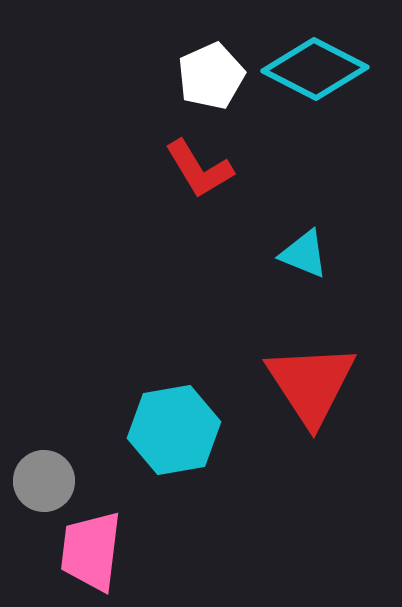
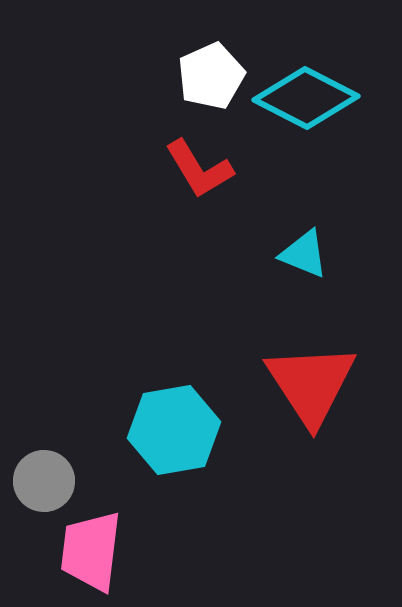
cyan diamond: moved 9 px left, 29 px down
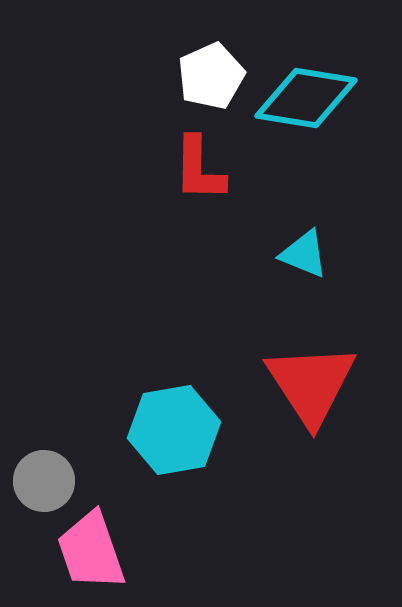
cyan diamond: rotated 18 degrees counterclockwise
red L-shape: rotated 32 degrees clockwise
pink trapezoid: rotated 26 degrees counterclockwise
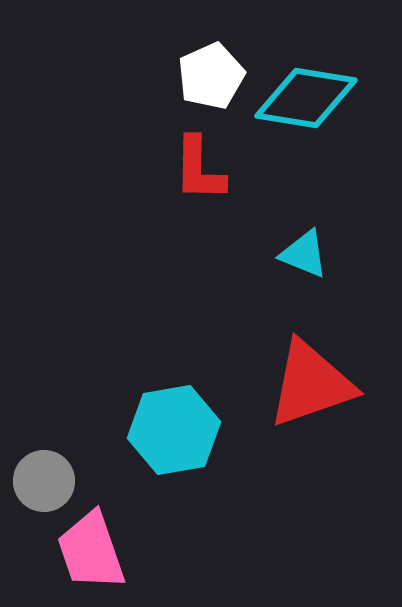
red triangle: rotated 44 degrees clockwise
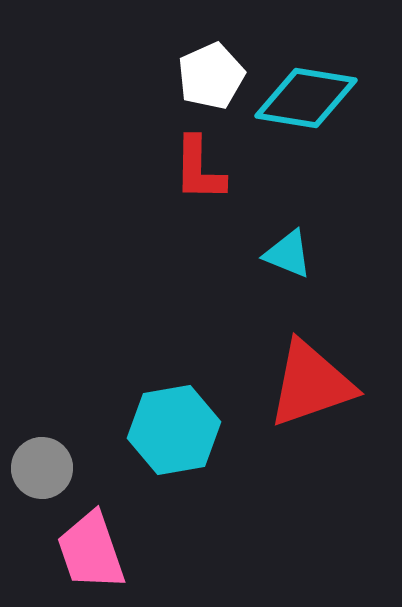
cyan triangle: moved 16 px left
gray circle: moved 2 px left, 13 px up
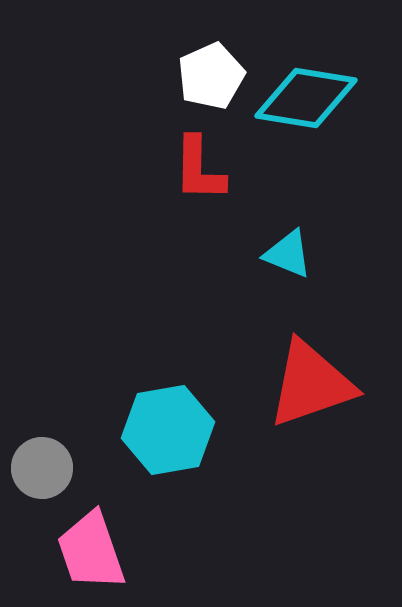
cyan hexagon: moved 6 px left
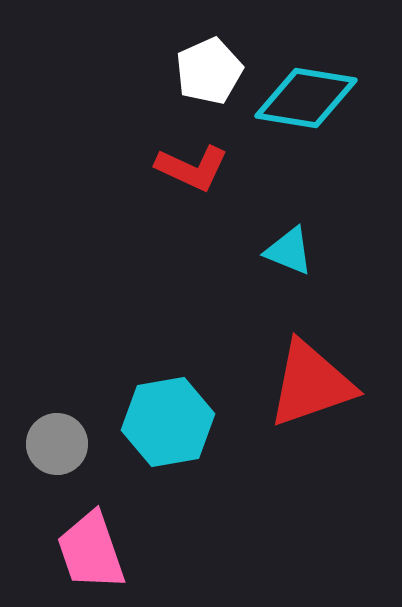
white pentagon: moved 2 px left, 5 px up
red L-shape: moved 7 px left, 1 px up; rotated 66 degrees counterclockwise
cyan triangle: moved 1 px right, 3 px up
cyan hexagon: moved 8 px up
gray circle: moved 15 px right, 24 px up
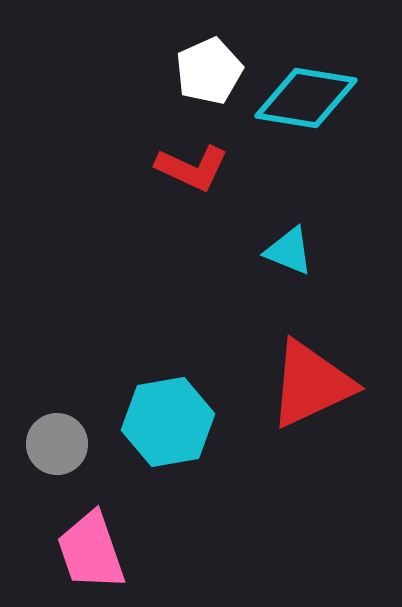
red triangle: rotated 6 degrees counterclockwise
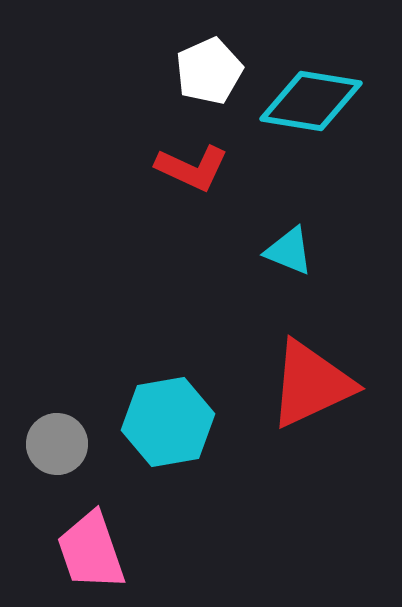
cyan diamond: moved 5 px right, 3 px down
